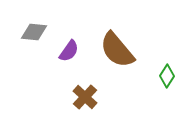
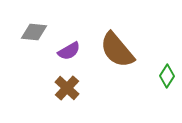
purple semicircle: rotated 25 degrees clockwise
brown cross: moved 18 px left, 9 px up
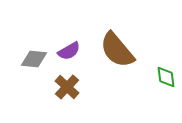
gray diamond: moved 27 px down
green diamond: moved 1 px left, 1 px down; rotated 40 degrees counterclockwise
brown cross: moved 1 px up
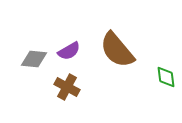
brown cross: rotated 15 degrees counterclockwise
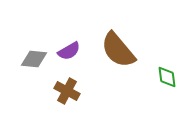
brown semicircle: moved 1 px right
green diamond: moved 1 px right
brown cross: moved 4 px down
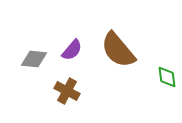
purple semicircle: moved 3 px right, 1 px up; rotated 20 degrees counterclockwise
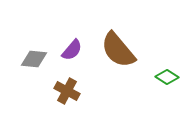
green diamond: rotated 50 degrees counterclockwise
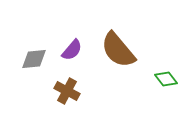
gray diamond: rotated 12 degrees counterclockwise
green diamond: moved 1 px left, 2 px down; rotated 20 degrees clockwise
